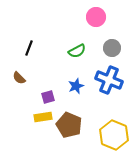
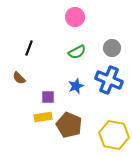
pink circle: moved 21 px left
green semicircle: moved 1 px down
purple square: rotated 16 degrees clockwise
yellow hexagon: rotated 12 degrees counterclockwise
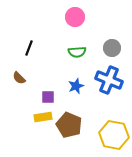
green semicircle: rotated 24 degrees clockwise
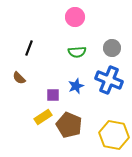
purple square: moved 5 px right, 2 px up
yellow rectangle: rotated 24 degrees counterclockwise
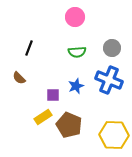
yellow hexagon: rotated 8 degrees counterclockwise
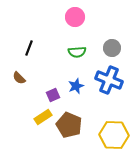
purple square: rotated 24 degrees counterclockwise
